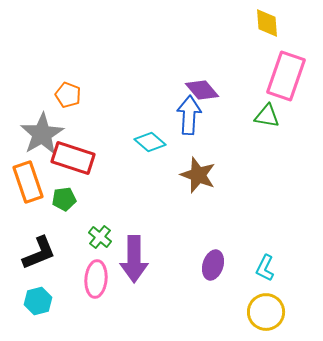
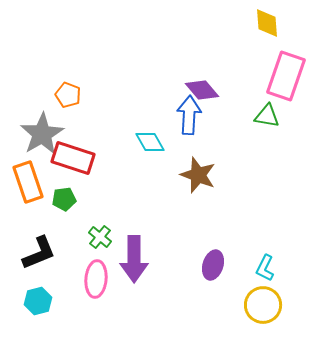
cyan diamond: rotated 20 degrees clockwise
yellow circle: moved 3 px left, 7 px up
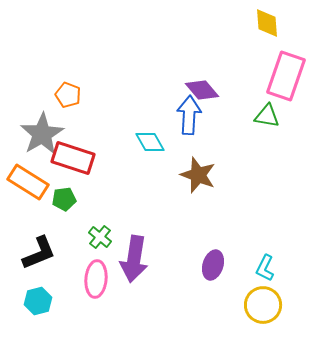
orange rectangle: rotated 39 degrees counterclockwise
purple arrow: rotated 9 degrees clockwise
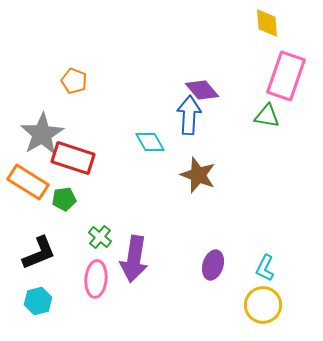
orange pentagon: moved 6 px right, 14 px up
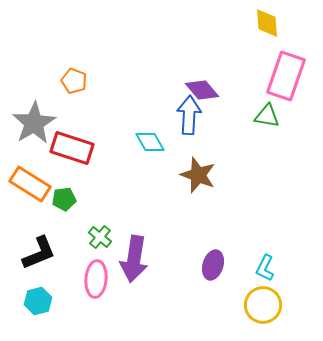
gray star: moved 8 px left, 11 px up
red rectangle: moved 1 px left, 10 px up
orange rectangle: moved 2 px right, 2 px down
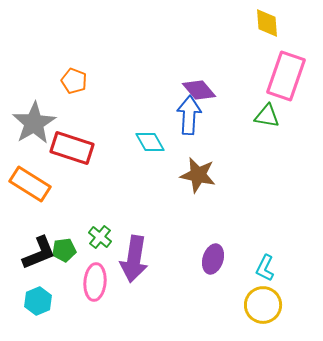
purple diamond: moved 3 px left
brown star: rotated 9 degrees counterclockwise
green pentagon: moved 51 px down
purple ellipse: moved 6 px up
pink ellipse: moved 1 px left, 3 px down
cyan hexagon: rotated 8 degrees counterclockwise
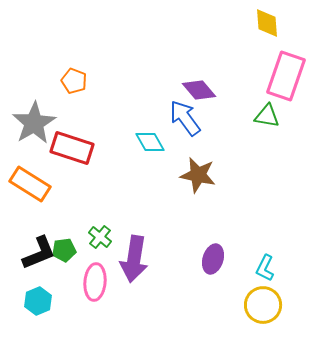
blue arrow: moved 4 px left, 3 px down; rotated 39 degrees counterclockwise
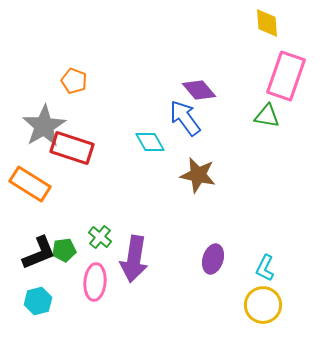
gray star: moved 10 px right, 3 px down
cyan hexagon: rotated 8 degrees clockwise
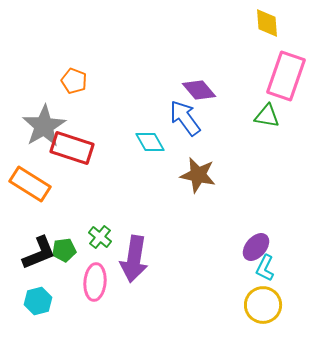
purple ellipse: moved 43 px right, 12 px up; rotated 24 degrees clockwise
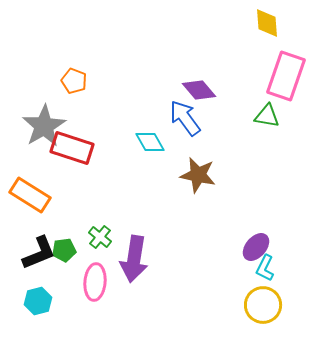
orange rectangle: moved 11 px down
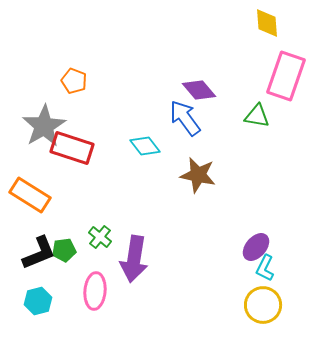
green triangle: moved 10 px left
cyan diamond: moved 5 px left, 4 px down; rotated 8 degrees counterclockwise
pink ellipse: moved 9 px down
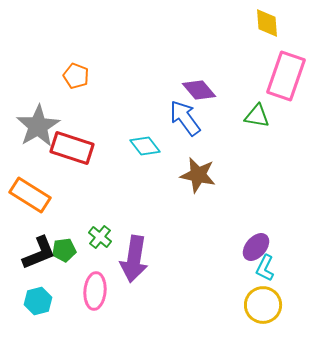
orange pentagon: moved 2 px right, 5 px up
gray star: moved 6 px left
